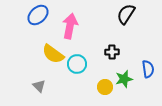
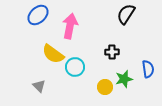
cyan circle: moved 2 px left, 3 px down
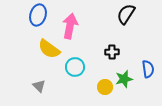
blue ellipse: rotated 30 degrees counterclockwise
yellow semicircle: moved 4 px left, 5 px up
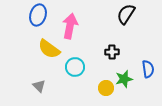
yellow circle: moved 1 px right, 1 px down
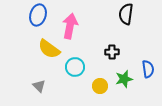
black semicircle: rotated 25 degrees counterclockwise
yellow circle: moved 6 px left, 2 px up
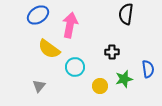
blue ellipse: rotated 40 degrees clockwise
pink arrow: moved 1 px up
gray triangle: rotated 24 degrees clockwise
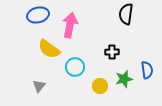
blue ellipse: rotated 20 degrees clockwise
blue semicircle: moved 1 px left, 1 px down
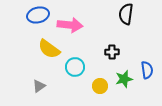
pink arrow: rotated 85 degrees clockwise
gray triangle: rotated 16 degrees clockwise
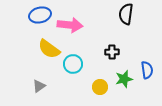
blue ellipse: moved 2 px right
cyan circle: moved 2 px left, 3 px up
yellow circle: moved 1 px down
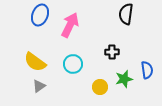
blue ellipse: rotated 55 degrees counterclockwise
pink arrow: rotated 70 degrees counterclockwise
yellow semicircle: moved 14 px left, 13 px down
